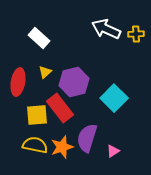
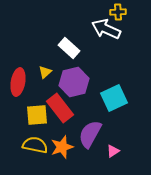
yellow cross: moved 18 px left, 22 px up
white rectangle: moved 30 px right, 10 px down
cyan square: rotated 20 degrees clockwise
purple semicircle: moved 3 px right, 4 px up; rotated 12 degrees clockwise
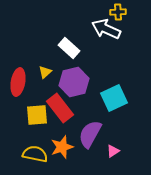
yellow semicircle: moved 9 px down
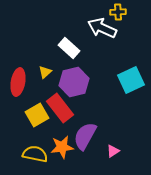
white arrow: moved 4 px left, 1 px up
cyan square: moved 17 px right, 18 px up
yellow square: rotated 25 degrees counterclockwise
purple semicircle: moved 5 px left, 2 px down
orange star: rotated 10 degrees clockwise
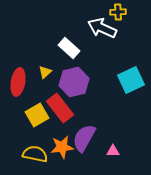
purple semicircle: moved 1 px left, 2 px down
pink triangle: rotated 32 degrees clockwise
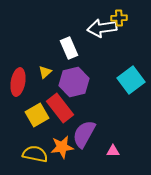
yellow cross: moved 1 px right, 6 px down
white arrow: rotated 32 degrees counterclockwise
white rectangle: rotated 25 degrees clockwise
cyan square: rotated 12 degrees counterclockwise
purple semicircle: moved 4 px up
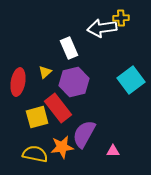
yellow cross: moved 2 px right
red rectangle: moved 2 px left
yellow square: moved 2 px down; rotated 15 degrees clockwise
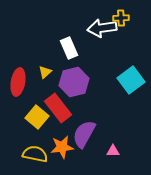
yellow square: rotated 35 degrees counterclockwise
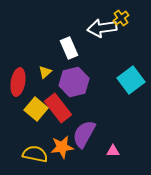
yellow cross: rotated 35 degrees counterclockwise
yellow square: moved 1 px left, 8 px up
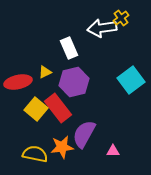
yellow triangle: rotated 16 degrees clockwise
red ellipse: rotated 68 degrees clockwise
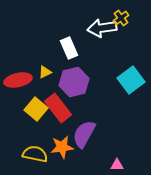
red ellipse: moved 2 px up
pink triangle: moved 4 px right, 14 px down
